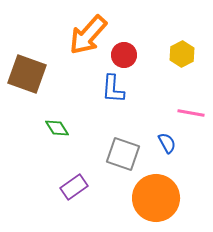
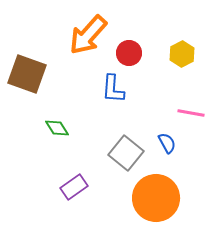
red circle: moved 5 px right, 2 px up
gray square: moved 3 px right, 1 px up; rotated 20 degrees clockwise
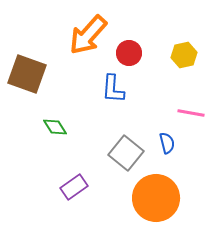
yellow hexagon: moved 2 px right, 1 px down; rotated 15 degrees clockwise
green diamond: moved 2 px left, 1 px up
blue semicircle: rotated 15 degrees clockwise
